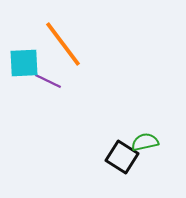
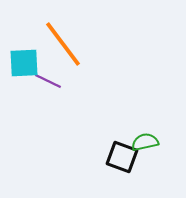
black square: rotated 12 degrees counterclockwise
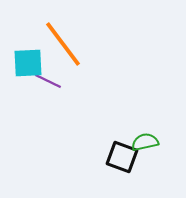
cyan square: moved 4 px right
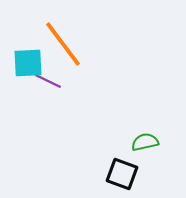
black square: moved 17 px down
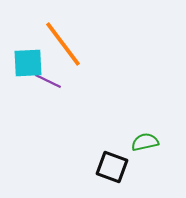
black square: moved 10 px left, 7 px up
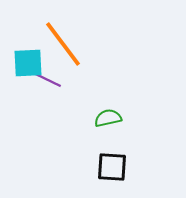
purple line: moved 1 px up
green semicircle: moved 37 px left, 24 px up
black square: rotated 16 degrees counterclockwise
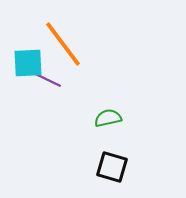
black square: rotated 12 degrees clockwise
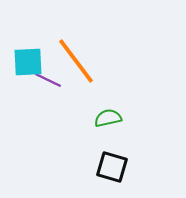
orange line: moved 13 px right, 17 px down
cyan square: moved 1 px up
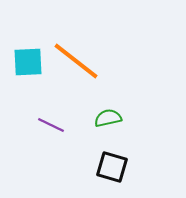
orange line: rotated 15 degrees counterclockwise
purple line: moved 3 px right, 45 px down
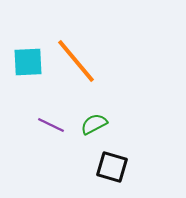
orange line: rotated 12 degrees clockwise
green semicircle: moved 14 px left, 6 px down; rotated 16 degrees counterclockwise
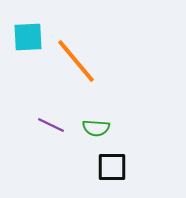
cyan square: moved 25 px up
green semicircle: moved 2 px right, 4 px down; rotated 148 degrees counterclockwise
black square: rotated 16 degrees counterclockwise
